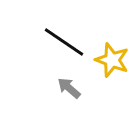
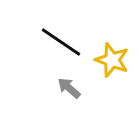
black line: moved 3 px left
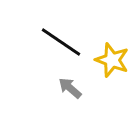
gray arrow: moved 1 px right
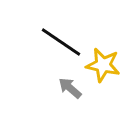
yellow star: moved 9 px left, 5 px down; rotated 8 degrees counterclockwise
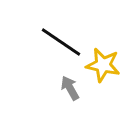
gray arrow: rotated 20 degrees clockwise
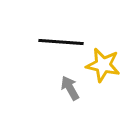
black line: rotated 30 degrees counterclockwise
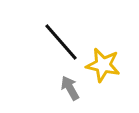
black line: rotated 45 degrees clockwise
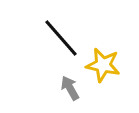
black line: moved 4 px up
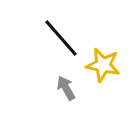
gray arrow: moved 4 px left
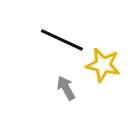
black line: moved 1 px right, 2 px down; rotated 24 degrees counterclockwise
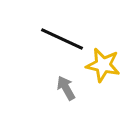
black line: moved 1 px up
